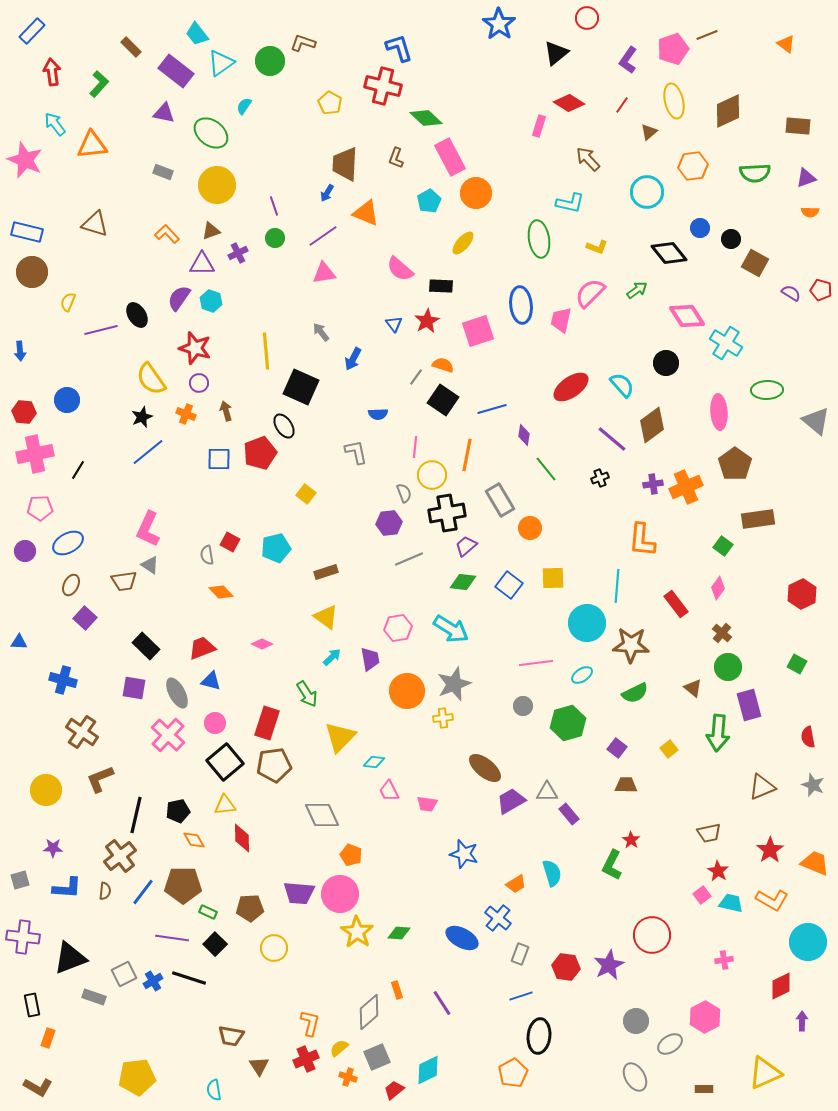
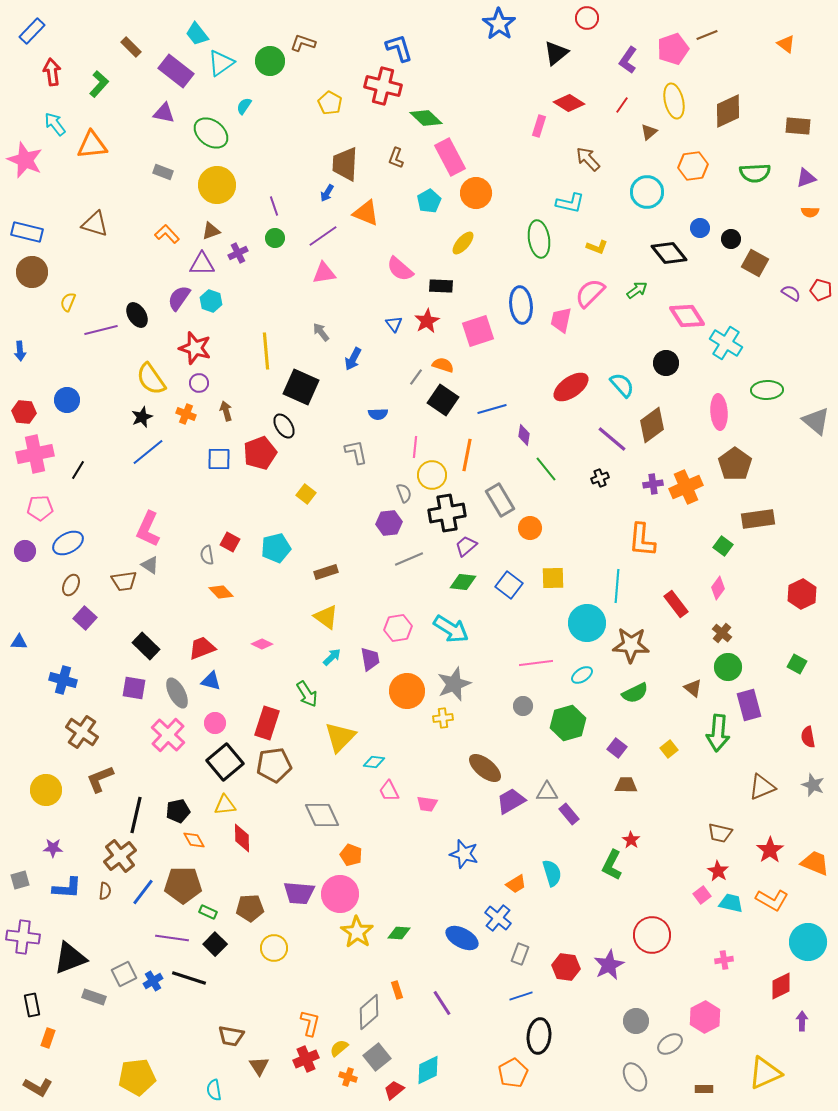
brown trapezoid at (709, 833): moved 11 px right; rotated 25 degrees clockwise
gray square at (377, 1057): rotated 16 degrees counterclockwise
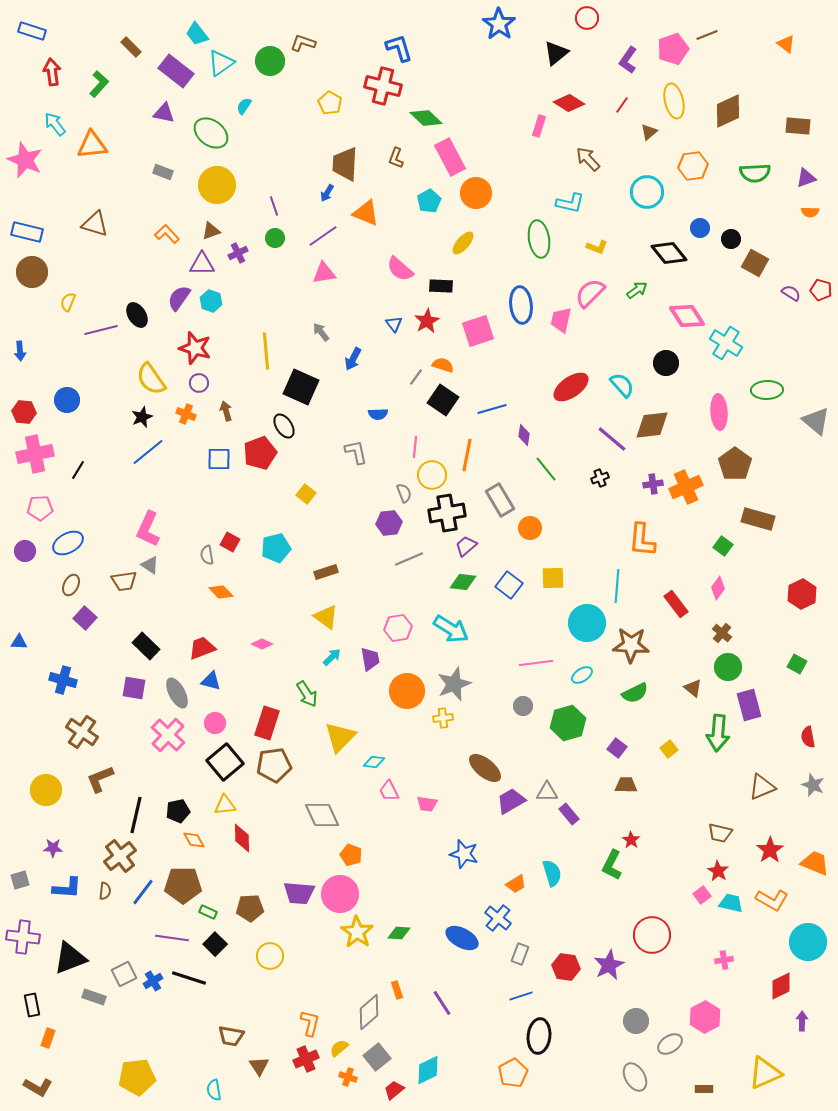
blue rectangle at (32, 31): rotated 64 degrees clockwise
brown diamond at (652, 425): rotated 30 degrees clockwise
brown rectangle at (758, 519): rotated 24 degrees clockwise
yellow circle at (274, 948): moved 4 px left, 8 px down
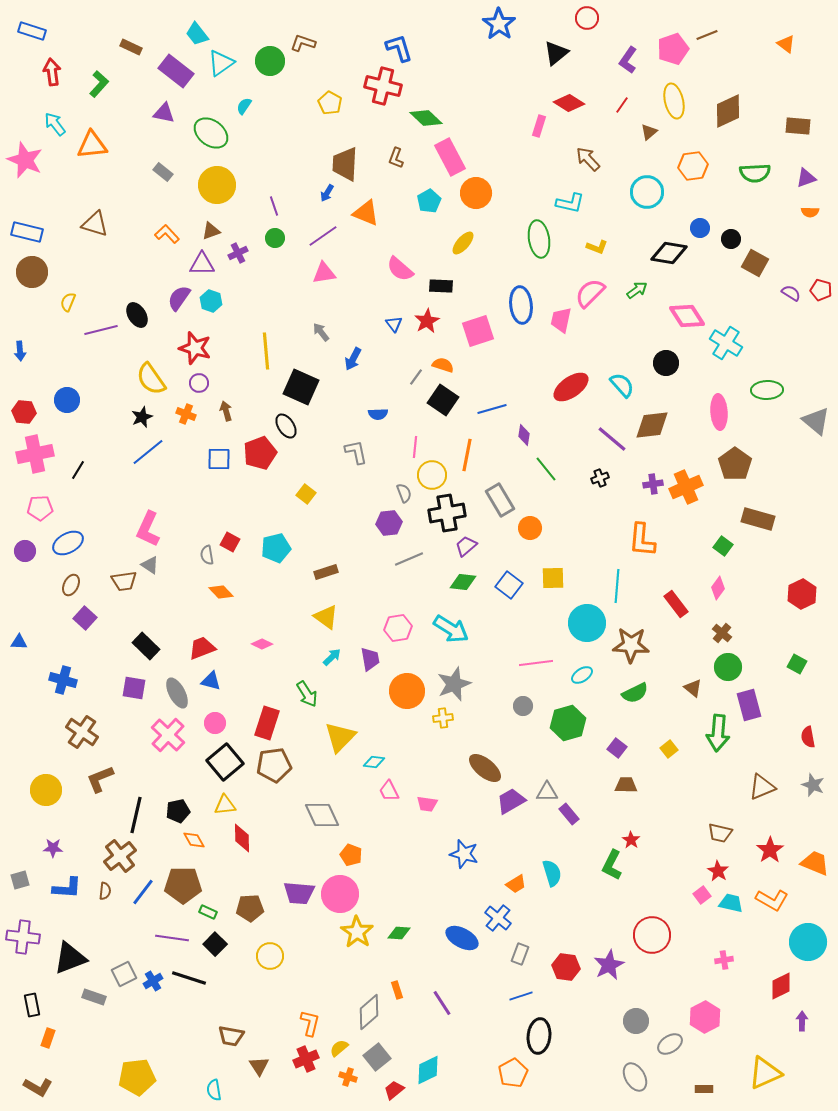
brown rectangle at (131, 47): rotated 20 degrees counterclockwise
gray rectangle at (163, 172): rotated 18 degrees clockwise
black diamond at (669, 253): rotated 42 degrees counterclockwise
black ellipse at (284, 426): moved 2 px right
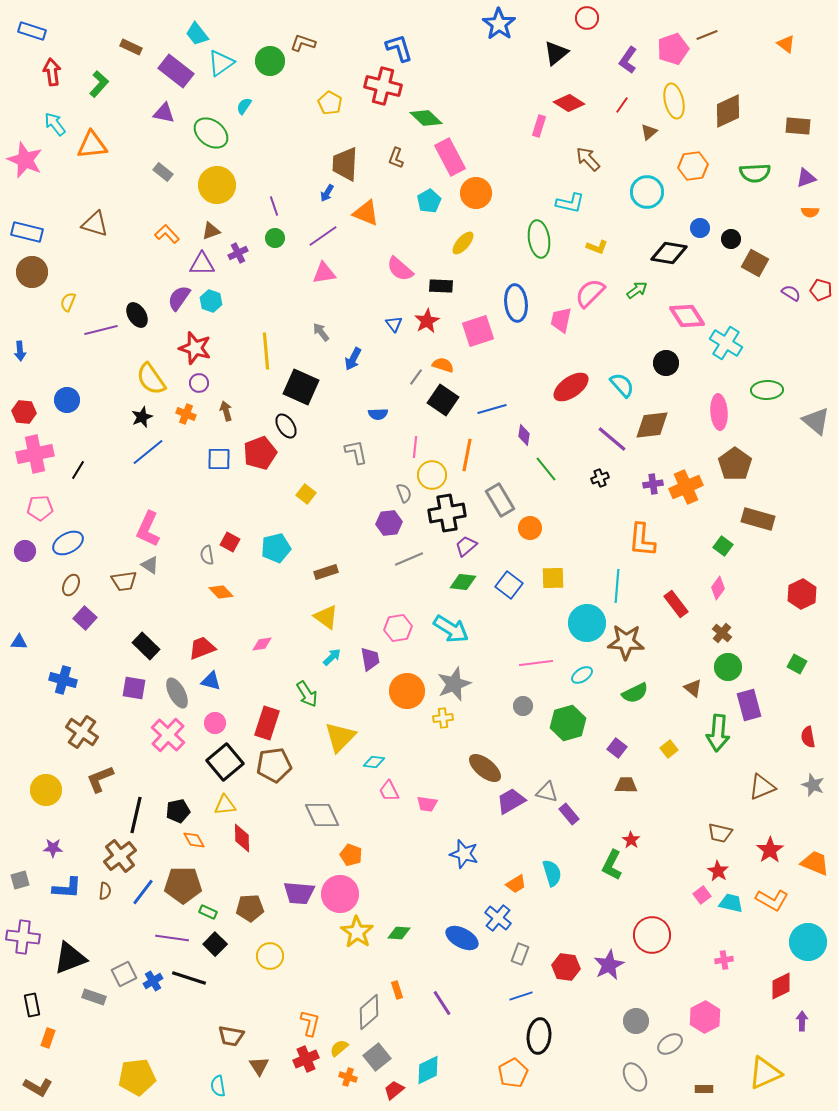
blue ellipse at (521, 305): moved 5 px left, 2 px up
pink diamond at (262, 644): rotated 35 degrees counterclockwise
brown star at (631, 645): moved 5 px left, 3 px up
gray triangle at (547, 792): rotated 15 degrees clockwise
cyan semicircle at (214, 1090): moved 4 px right, 4 px up
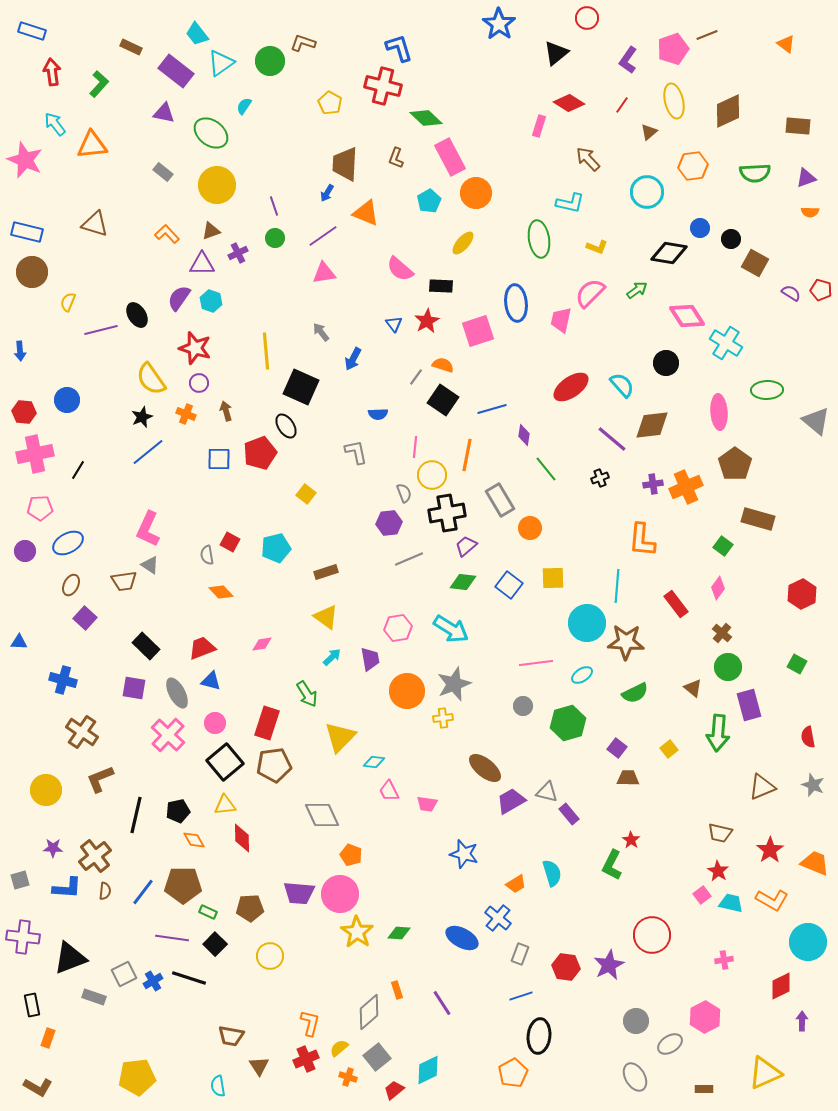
brown trapezoid at (626, 785): moved 2 px right, 7 px up
brown cross at (120, 856): moved 25 px left
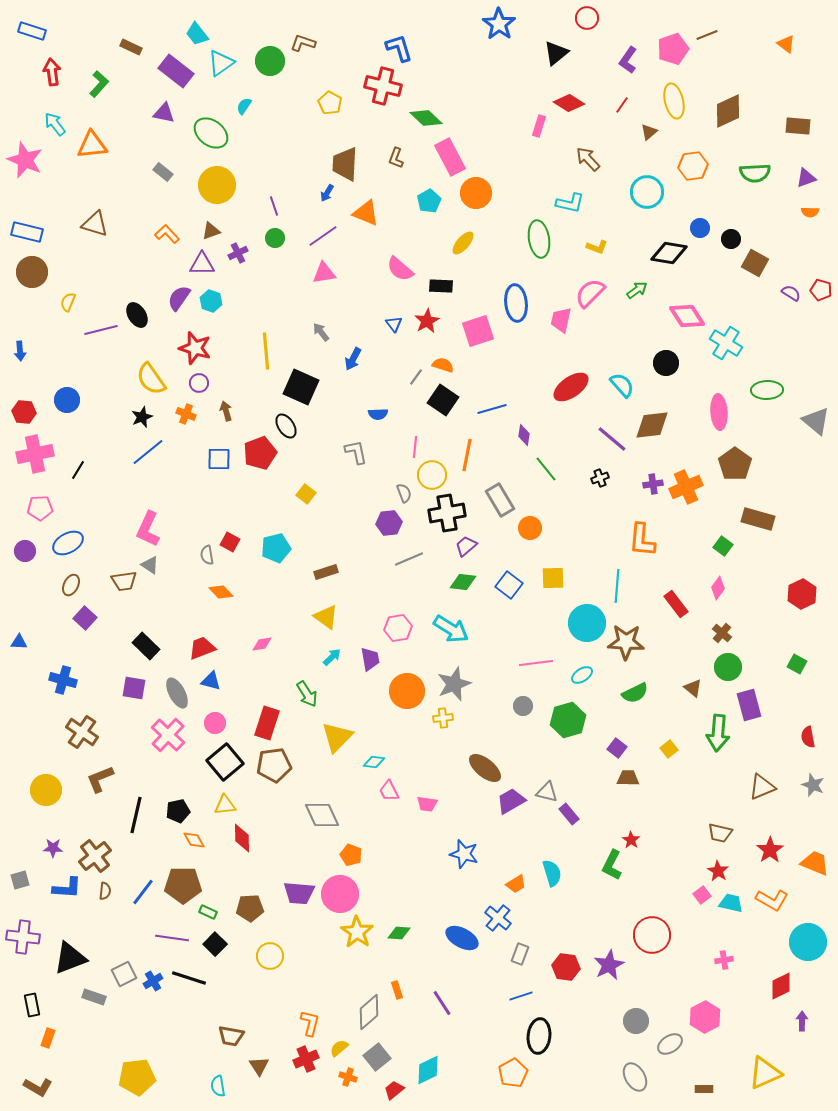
green hexagon at (568, 723): moved 3 px up
yellow triangle at (340, 737): moved 3 px left
